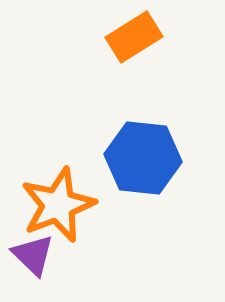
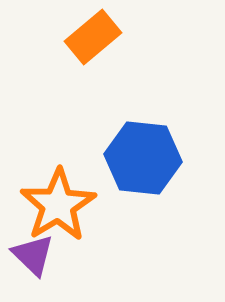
orange rectangle: moved 41 px left; rotated 8 degrees counterclockwise
orange star: rotated 10 degrees counterclockwise
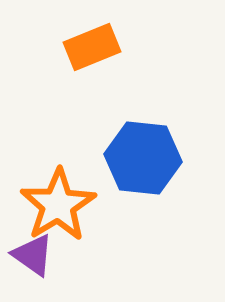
orange rectangle: moved 1 px left, 10 px down; rotated 18 degrees clockwise
purple triangle: rotated 9 degrees counterclockwise
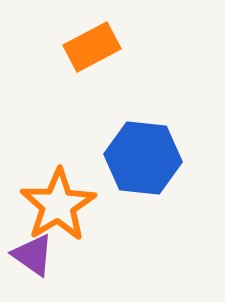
orange rectangle: rotated 6 degrees counterclockwise
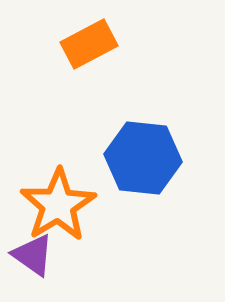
orange rectangle: moved 3 px left, 3 px up
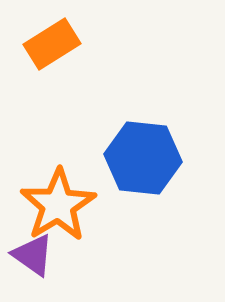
orange rectangle: moved 37 px left; rotated 4 degrees counterclockwise
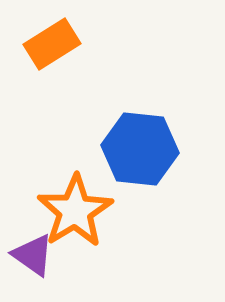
blue hexagon: moved 3 px left, 9 px up
orange star: moved 17 px right, 6 px down
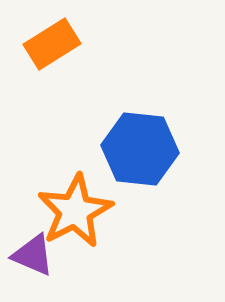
orange star: rotated 4 degrees clockwise
purple triangle: rotated 12 degrees counterclockwise
